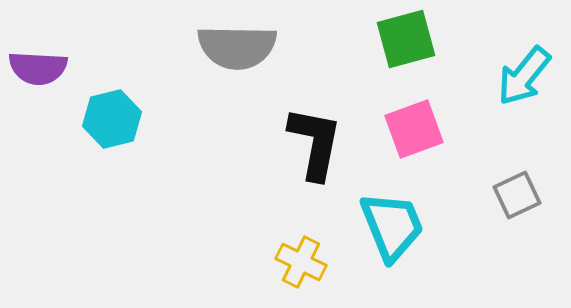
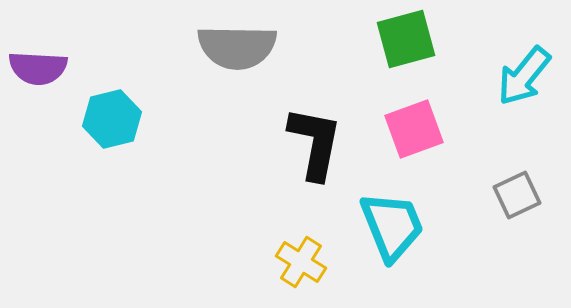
yellow cross: rotated 6 degrees clockwise
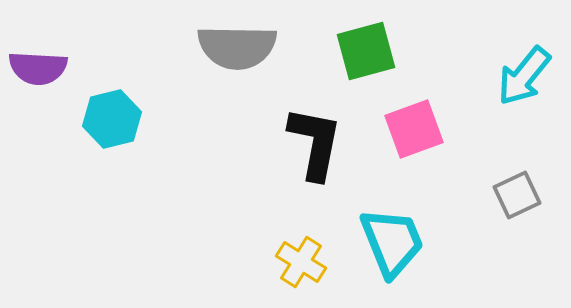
green square: moved 40 px left, 12 px down
cyan trapezoid: moved 16 px down
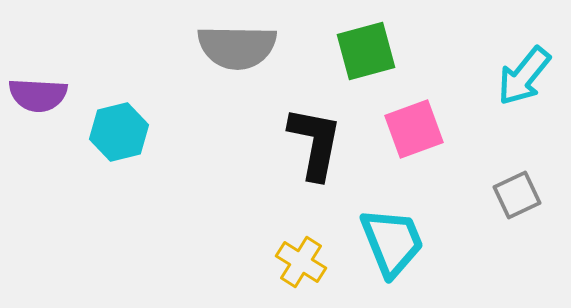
purple semicircle: moved 27 px down
cyan hexagon: moved 7 px right, 13 px down
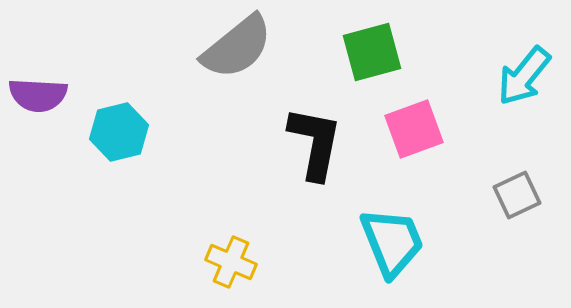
gray semicircle: rotated 40 degrees counterclockwise
green square: moved 6 px right, 1 px down
yellow cross: moved 70 px left; rotated 9 degrees counterclockwise
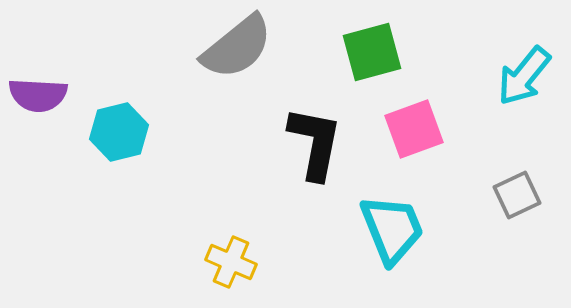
cyan trapezoid: moved 13 px up
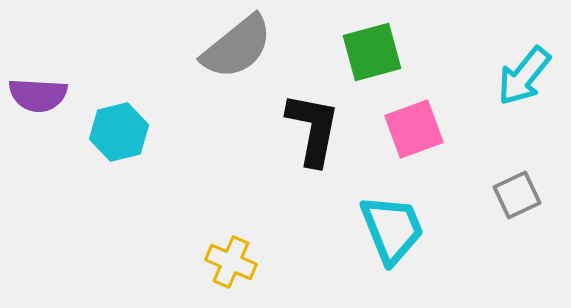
black L-shape: moved 2 px left, 14 px up
